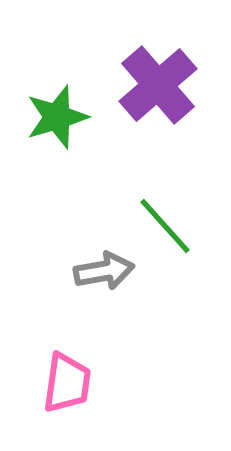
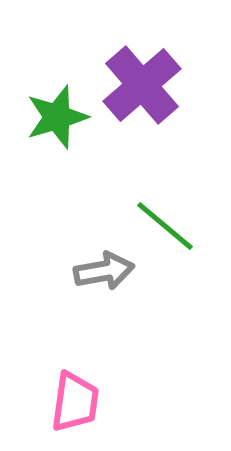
purple cross: moved 16 px left
green line: rotated 8 degrees counterclockwise
pink trapezoid: moved 8 px right, 19 px down
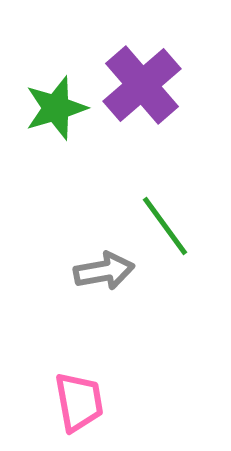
green star: moved 1 px left, 9 px up
green line: rotated 14 degrees clockwise
pink trapezoid: moved 4 px right; rotated 18 degrees counterclockwise
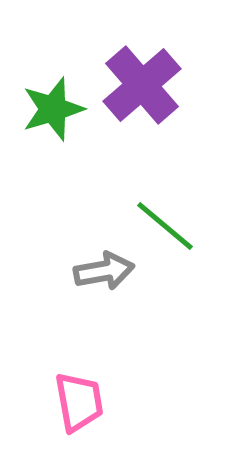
green star: moved 3 px left, 1 px down
green line: rotated 14 degrees counterclockwise
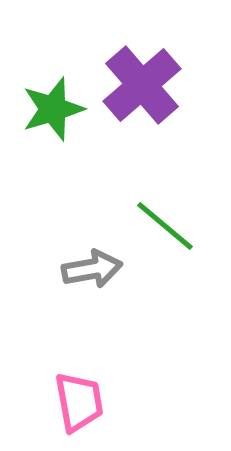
gray arrow: moved 12 px left, 2 px up
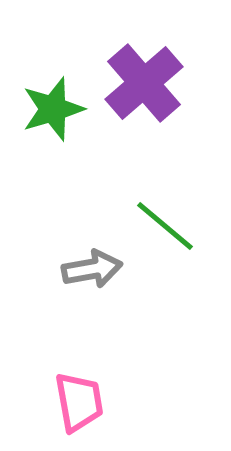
purple cross: moved 2 px right, 2 px up
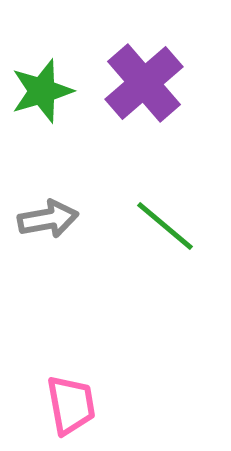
green star: moved 11 px left, 18 px up
gray arrow: moved 44 px left, 50 px up
pink trapezoid: moved 8 px left, 3 px down
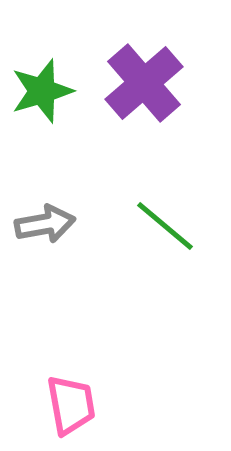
gray arrow: moved 3 px left, 5 px down
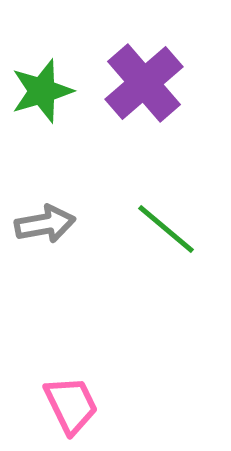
green line: moved 1 px right, 3 px down
pink trapezoid: rotated 16 degrees counterclockwise
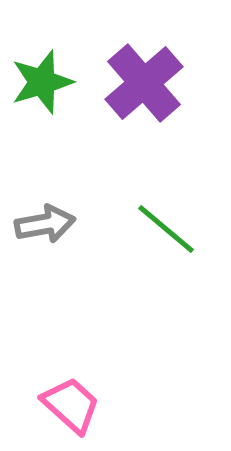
green star: moved 9 px up
pink trapezoid: rotated 22 degrees counterclockwise
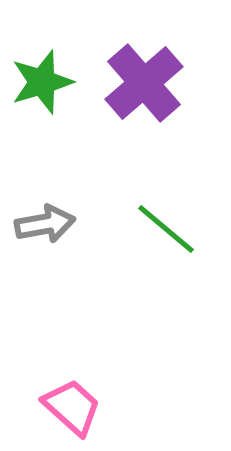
pink trapezoid: moved 1 px right, 2 px down
